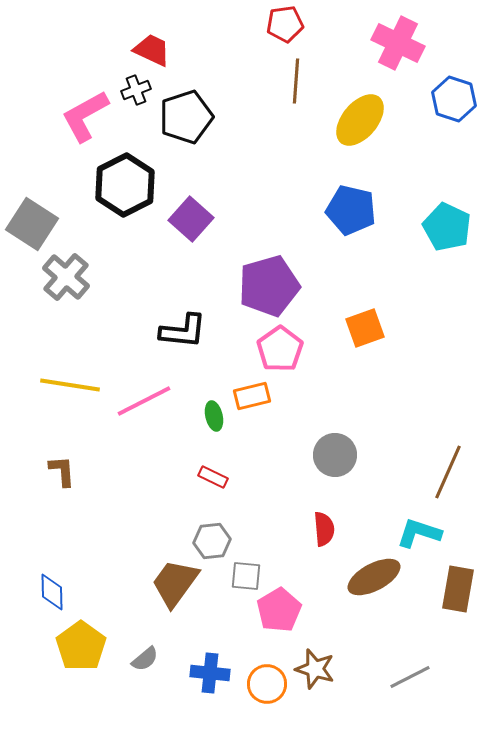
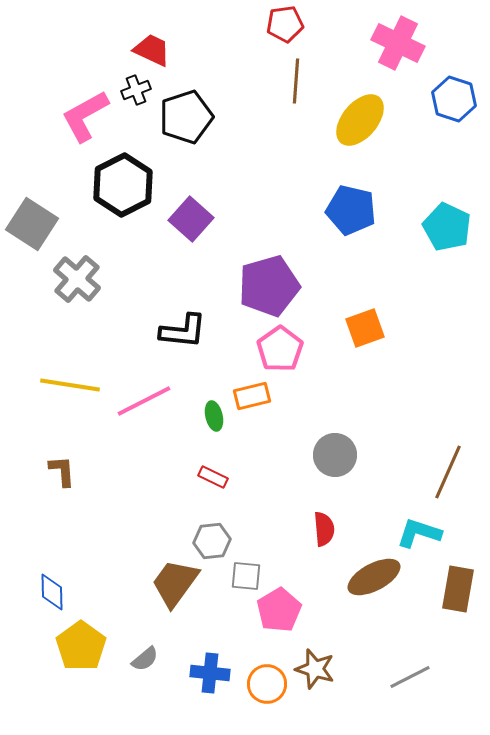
black hexagon at (125, 185): moved 2 px left
gray cross at (66, 277): moved 11 px right, 2 px down
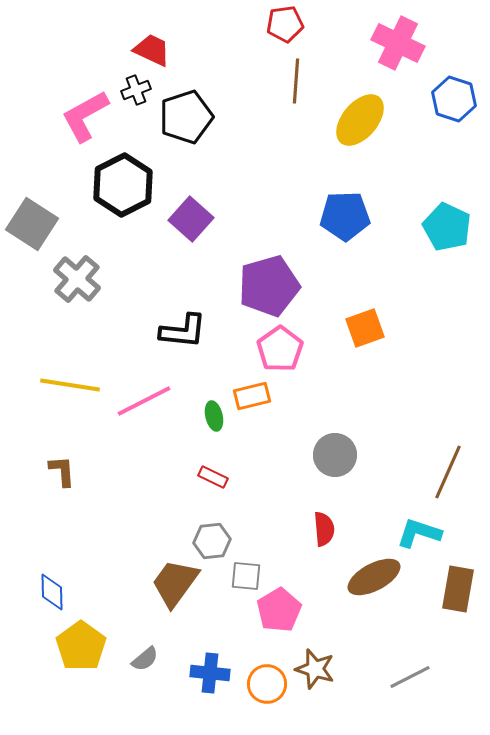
blue pentagon at (351, 210): moved 6 px left, 6 px down; rotated 15 degrees counterclockwise
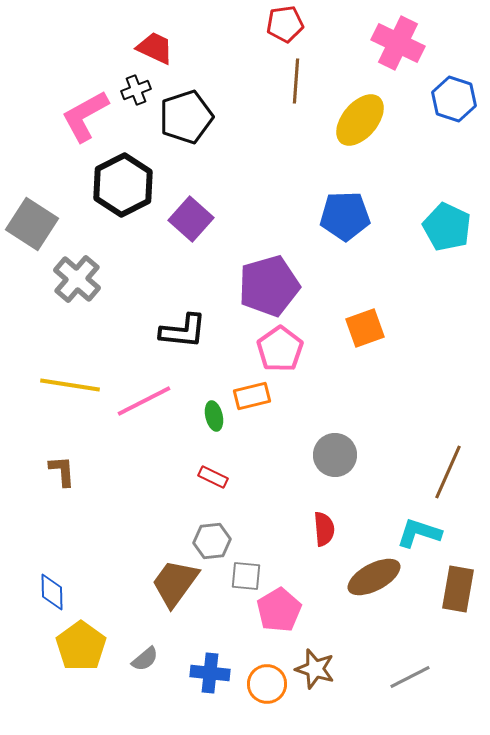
red trapezoid at (152, 50): moved 3 px right, 2 px up
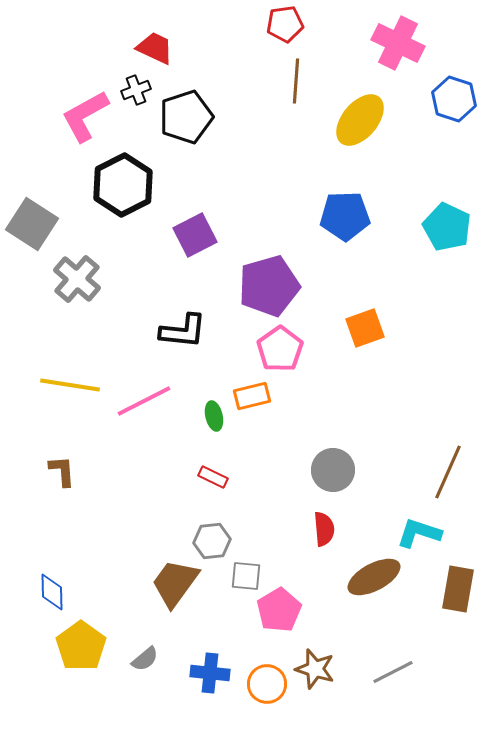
purple square at (191, 219): moved 4 px right, 16 px down; rotated 21 degrees clockwise
gray circle at (335, 455): moved 2 px left, 15 px down
gray line at (410, 677): moved 17 px left, 5 px up
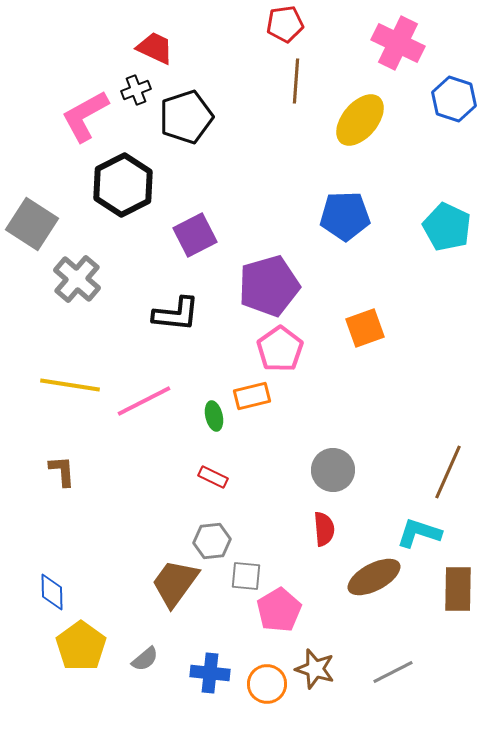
black L-shape at (183, 331): moved 7 px left, 17 px up
brown rectangle at (458, 589): rotated 9 degrees counterclockwise
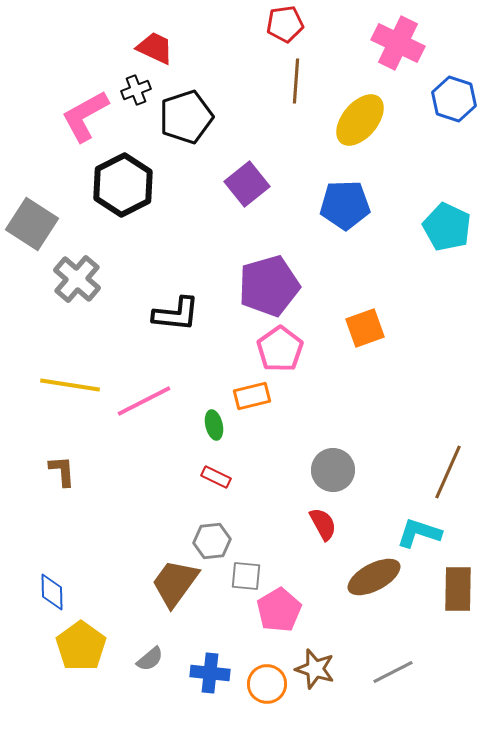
blue pentagon at (345, 216): moved 11 px up
purple square at (195, 235): moved 52 px right, 51 px up; rotated 12 degrees counterclockwise
green ellipse at (214, 416): moved 9 px down
red rectangle at (213, 477): moved 3 px right
red semicircle at (324, 529): moved 1 px left, 5 px up; rotated 24 degrees counterclockwise
gray semicircle at (145, 659): moved 5 px right
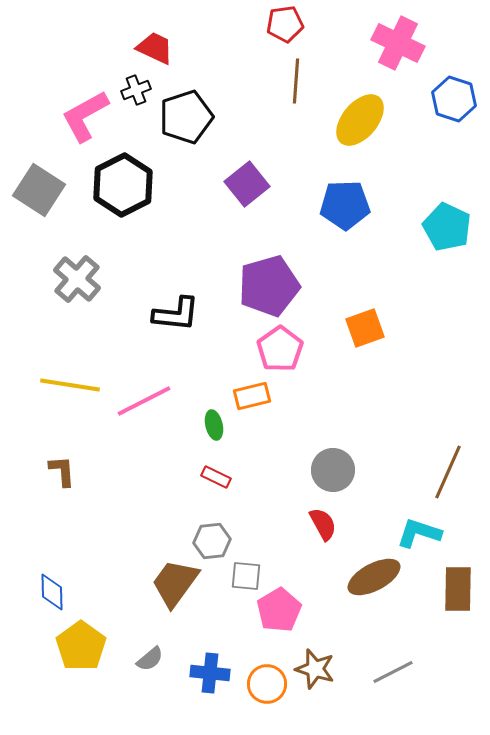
gray square at (32, 224): moved 7 px right, 34 px up
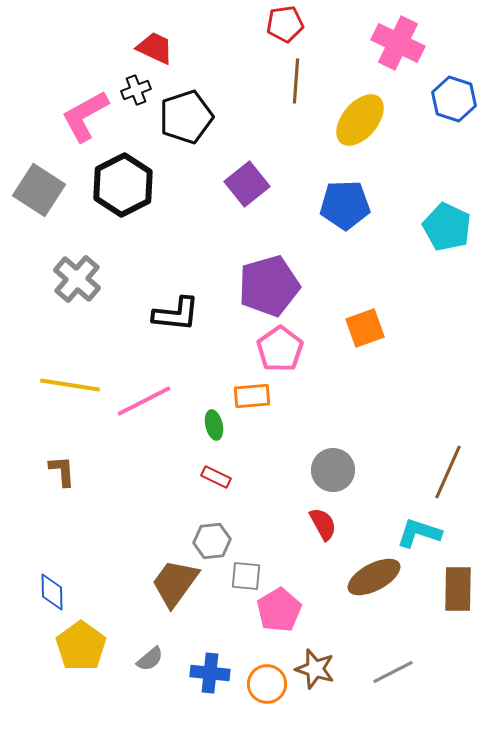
orange rectangle at (252, 396): rotated 9 degrees clockwise
